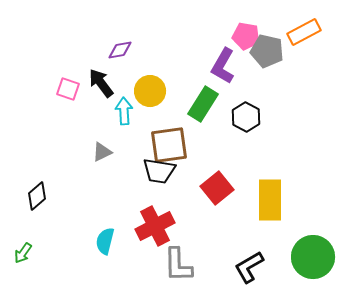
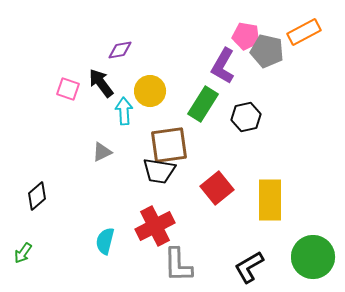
black hexagon: rotated 20 degrees clockwise
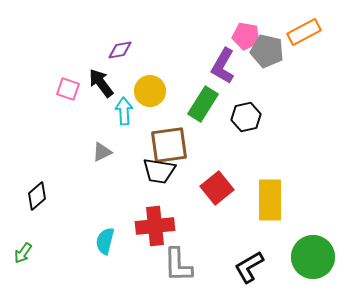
red cross: rotated 21 degrees clockwise
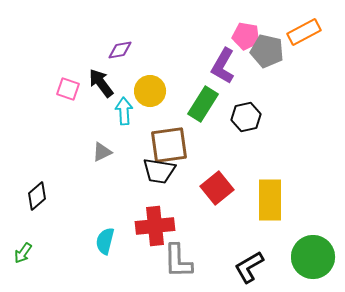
gray L-shape: moved 4 px up
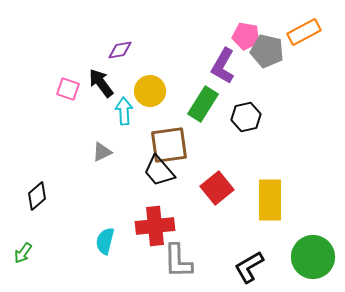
black trapezoid: rotated 40 degrees clockwise
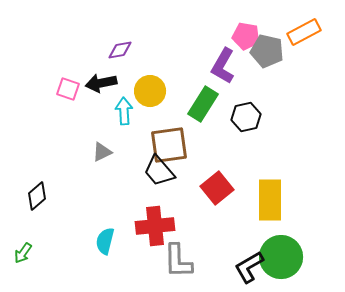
black arrow: rotated 64 degrees counterclockwise
green circle: moved 32 px left
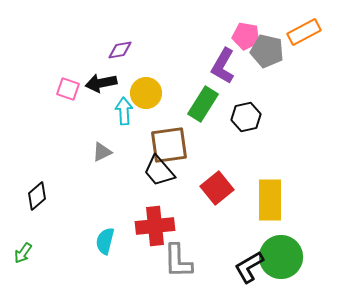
yellow circle: moved 4 px left, 2 px down
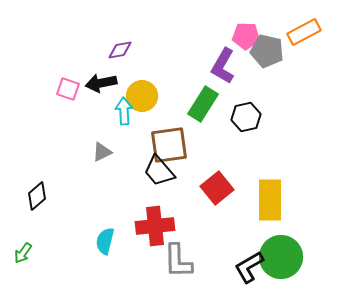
pink pentagon: rotated 8 degrees counterclockwise
yellow circle: moved 4 px left, 3 px down
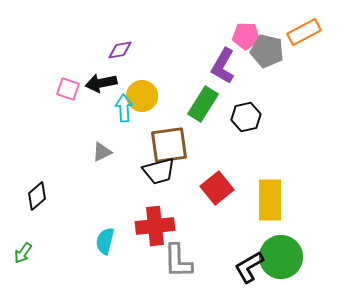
cyan arrow: moved 3 px up
black trapezoid: rotated 64 degrees counterclockwise
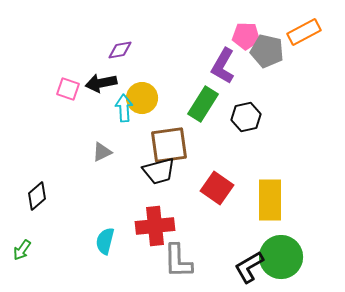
yellow circle: moved 2 px down
red square: rotated 16 degrees counterclockwise
green arrow: moved 1 px left, 3 px up
